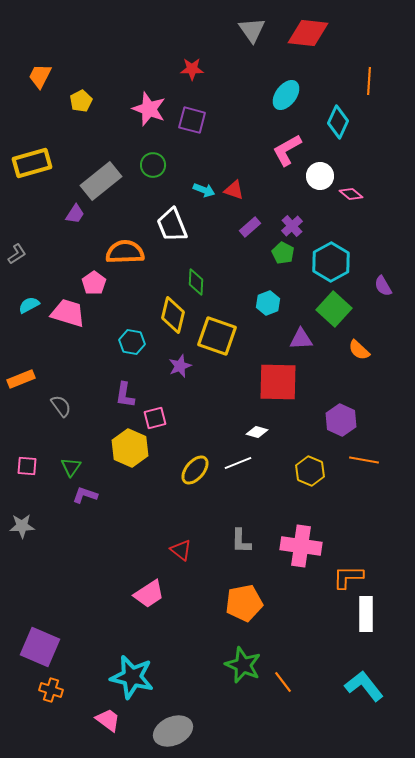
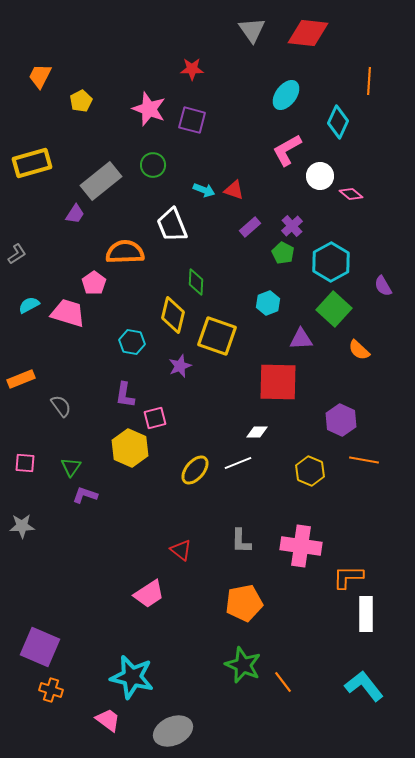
white diamond at (257, 432): rotated 15 degrees counterclockwise
pink square at (27, 466): moved 2 px left, 3 px up
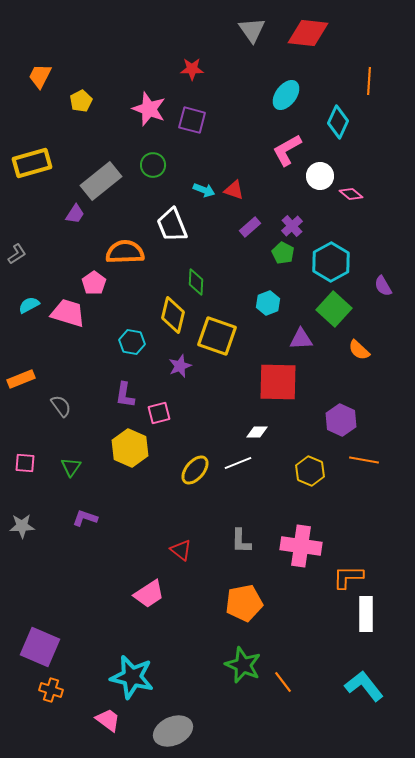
pink square at (155, 418): moved 4 px right, 5 px up
purple L-shape at (85, 495): moved 23 px down
